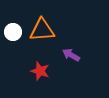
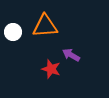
orange triangle: moved 3 px right, 4 px up
red star: moved 11 px right, 2 px up
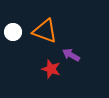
orange triangle: moved 5 px down; rotated 24 degrees clockwise
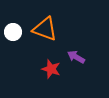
orange triangle: moved 2 px up
purple arrow: moved 5 px right, 2 px down
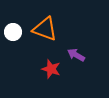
purple arrow: moved 2 px up
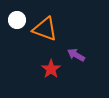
white circle: moved 4 px right, 12 px up
red star: rotated 18 degrees clockwise
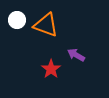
orange triangle: moved 1 px right, 4 px up
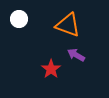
white circle: moved 2 px right, 1 px up
orange triangle: moved 22 px right
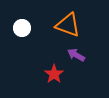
white circle: moved 3 px right, 9 px down
red star: moved 3 px right, 5 px down
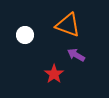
white circle: moved 3 px right, 7 px down
